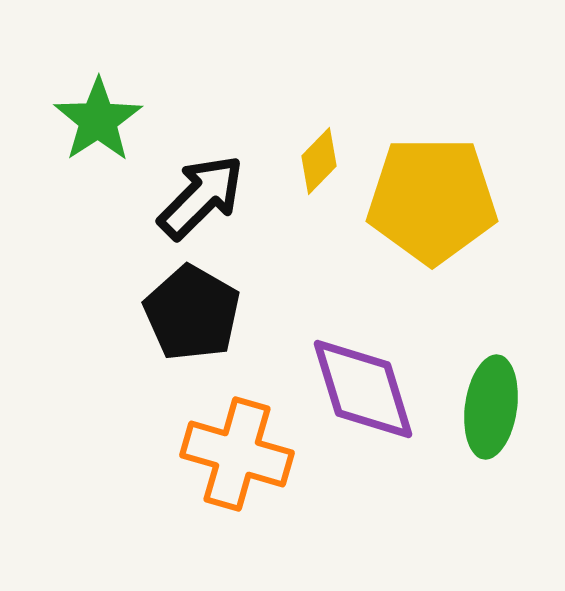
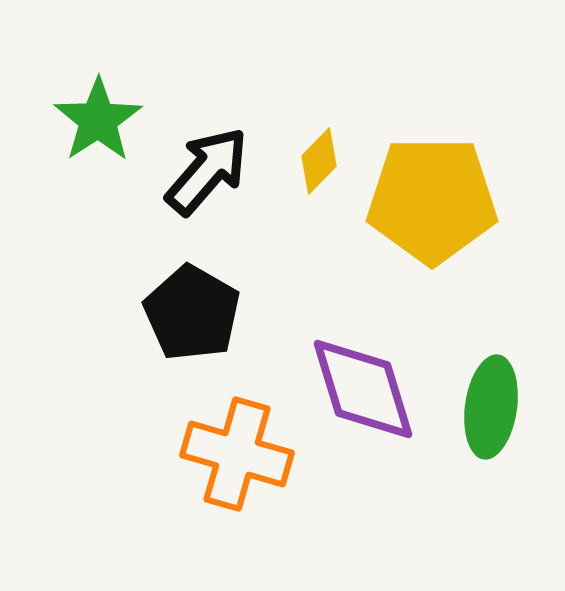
black arrow: moved 6 px right, 26 px up; rotated 4 degrees counterclockwise
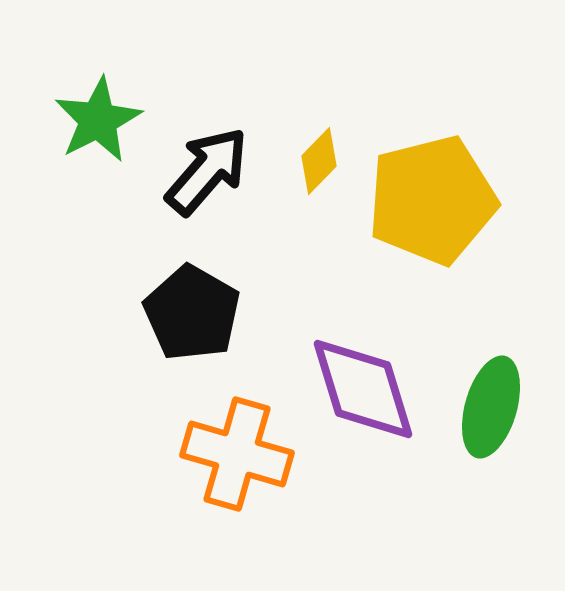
green star: rotated 6 degrees clockwise
yellow pentagon: rotated 14 degrees counterclockwise
green ellipse: rotated 8 degrees clockwise
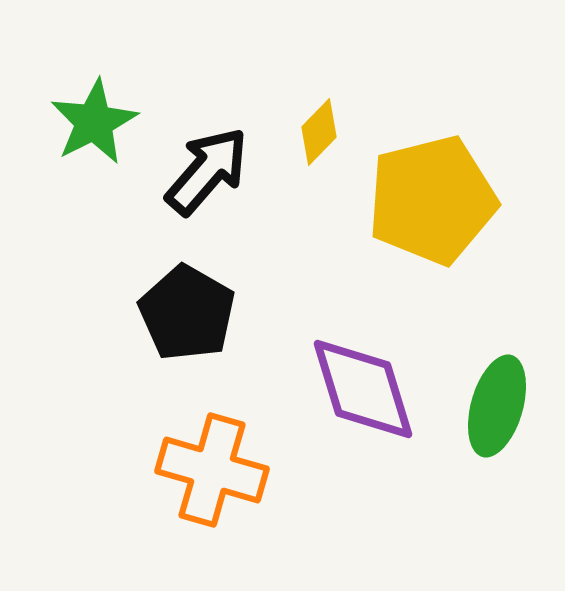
green star: moved 4 px left, 2 px down
yellow diamond: moved 29 px up
black pentagon: moved 5 px left
green ellipse: moved 6 px right, 1 px up
orange cross: moved 25 px left, 16 px down
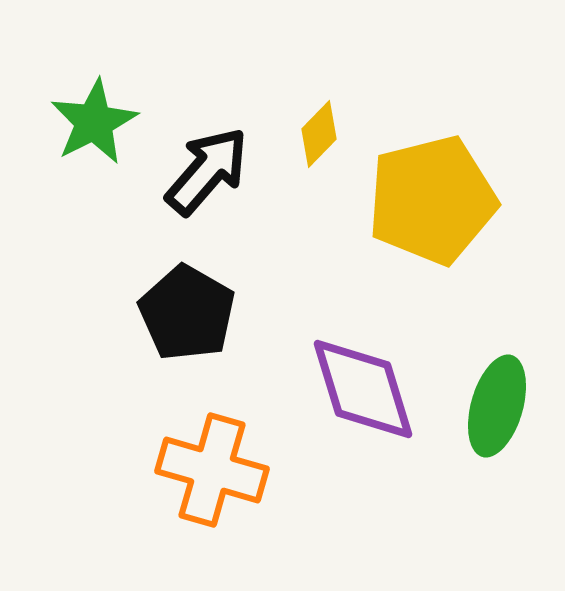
yellow diamond: moved 2 px down
